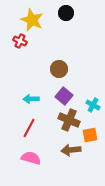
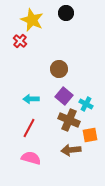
red cross: rotated 16 degrees clockwise
cyan cross: moved 7 px left, 1 px up
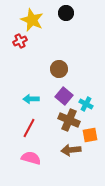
red cross: rotated 24 degrees clockwise
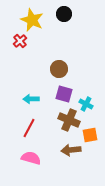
black circle: moved 2 px left, 1 px down
red cross: rotated 16 degrees counterclockwise
purple square: moved 2 px up; rotated 24 degrees counterclockwise
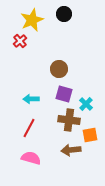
yellow star: rotated 25 degrees clockwise
cyan cross: rotated 16 degrees clockwise
brown cross: rotated 15 degrees counterclockwise
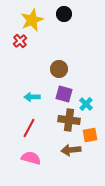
cyan arrow: moved 1 px right, 2 px up
